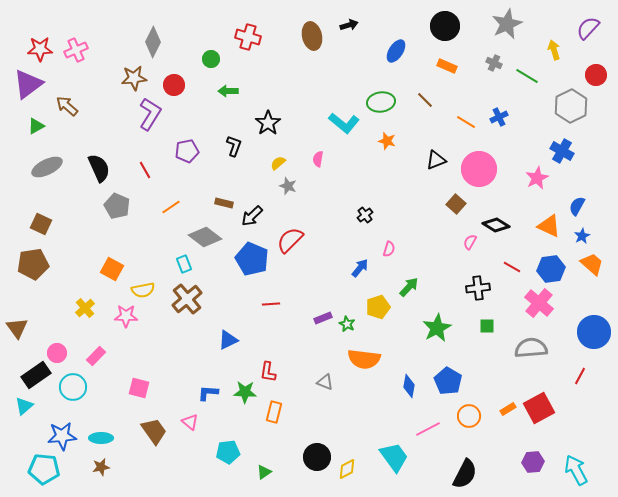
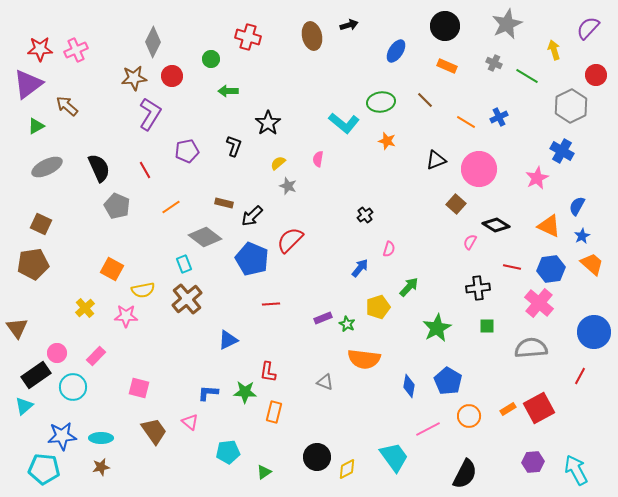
red circle at (174, 85): moved 2 px left, 9 px up
red line at (512, 267): rotated 18 degrees counterclockwise
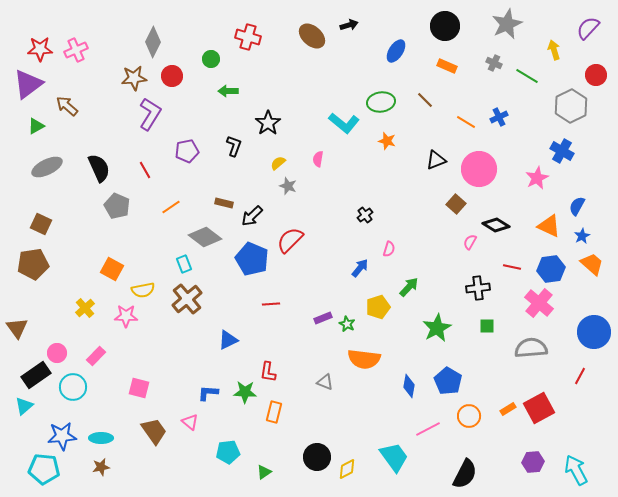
brown ellipse at (312, 36): rotated 36 degrees counterclockwise
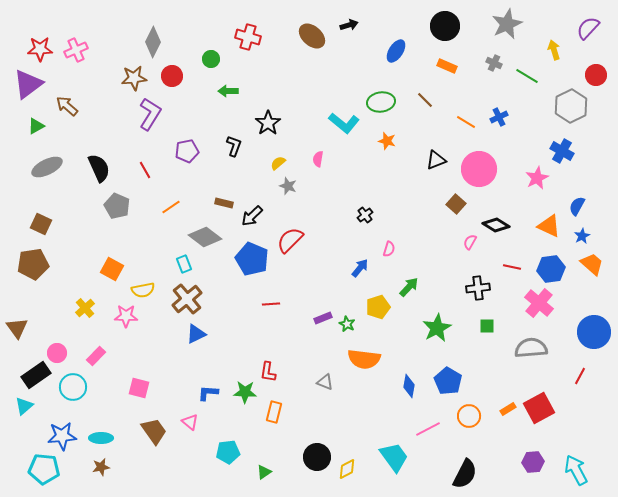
blue triangle at (228, 340): moved 32 px left, 6 px up
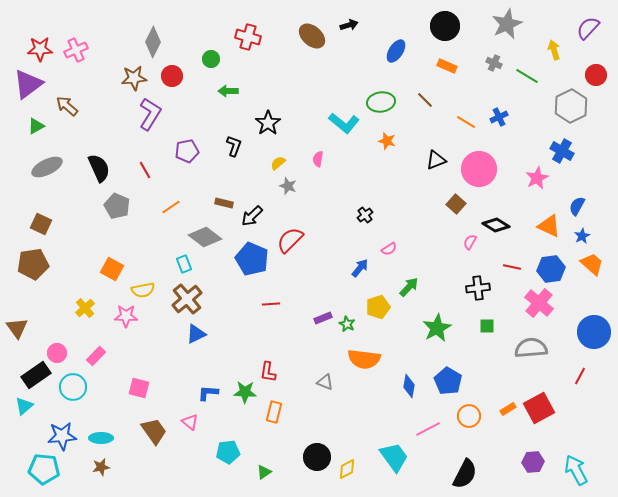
pink semicircle at (389, 249): rotated 42 degrees clockwise
